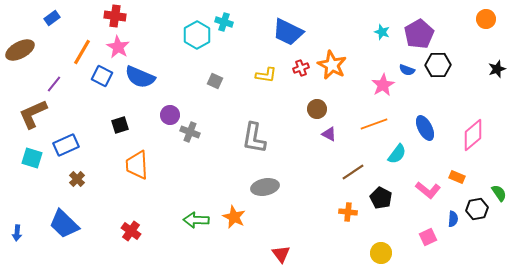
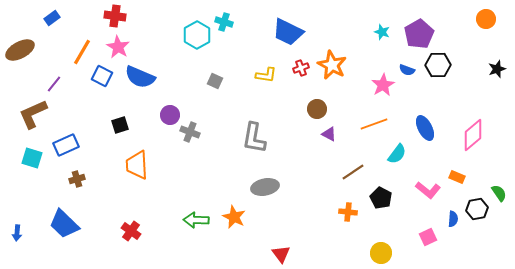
brown cross at (77, 179): rotated 28 degrees clockwise
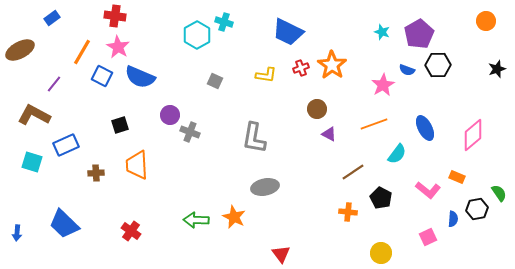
orange circle at (486, 19): moved 2 px down
orange star at (332, 65): rotated 8 degrees clockwise
brown L-shape at (33, 114): moved 1 px right, 1 px down; rotated 52 degrees clockwise
cyan square at (32, 158): moved 4 px down
brown cross at (77, 179): moved 19 px right, 6 px up; rotated 14 degrees clockwise
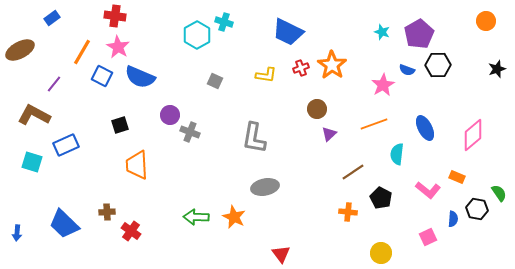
purple triangle at (329, 134): rotated 49 degrees clockwise
cyan semicircle at (397, 154): rotated 150 degrees clockwise
brown cross at (96, 173): moved 11 px right, 39 px down
black hexagon at (477, 209): rotated 20 degrees clockwise
green arrow at (196, 220): moved 3 px up
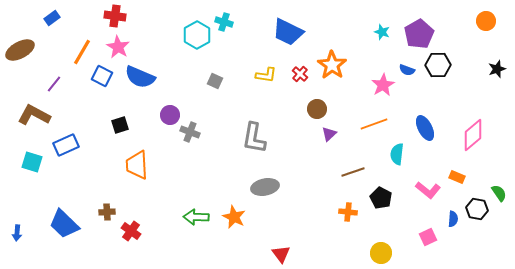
red cross at (301, 68): moved 1 px left, 6 px down; rotated 28 degrees counterclockwise
brown line at (353, 172): rotated 15 degrees clockwise
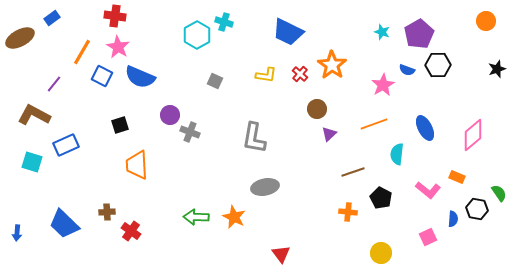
brown ellipse at (20, 50): moved 12 px up
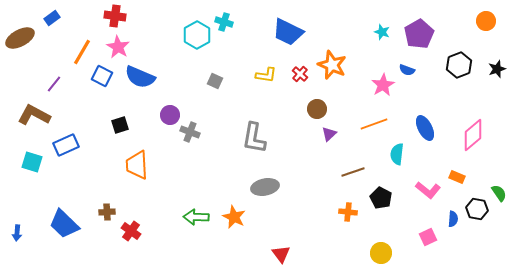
orange star at (332, 65): rotated 12 degrees counterclockwise
black hexagon at (438, 65): moved 21 px right; rotated 20 degrees counterclockwise
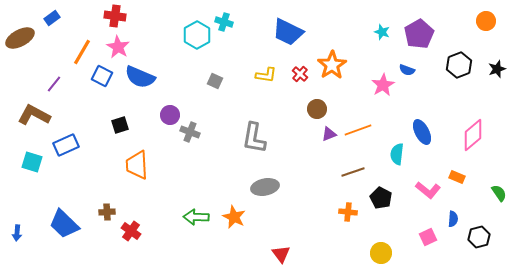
orange star at (332, 65): rotated 16 degrees clockwise
orange line at (374, 124): moved 16 px left, 6 px down
blue ellipse at (425, 128): moved 3 px left, 4 px down
purple triangle at (329, 134): rotated 21 degrees clockwise
black hexagon at (477, 209): moved 2 px right, 28 px down; rotated 25 degrees counterclockwise
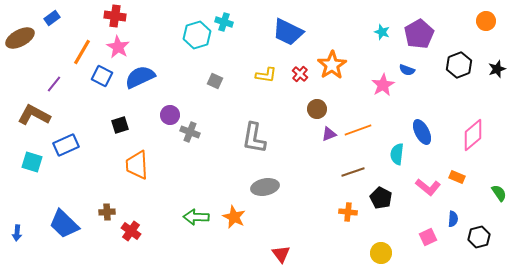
cyan hexagon at (197, 35): rotated 12 degrees clockwise
blue semicircle at (140, 77): rotated 132 degrees clockwise
pink L-shape at (428, 190): moved 3 px up
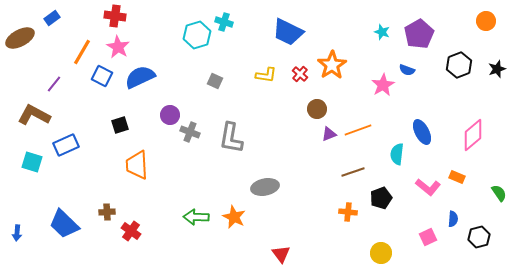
gray L-shape at (254, 138): moved 23 px left
black pentagon at (381, 198): rotated 25 degrees clockwise
